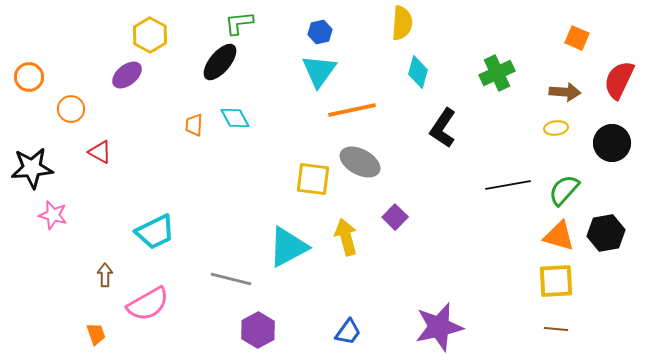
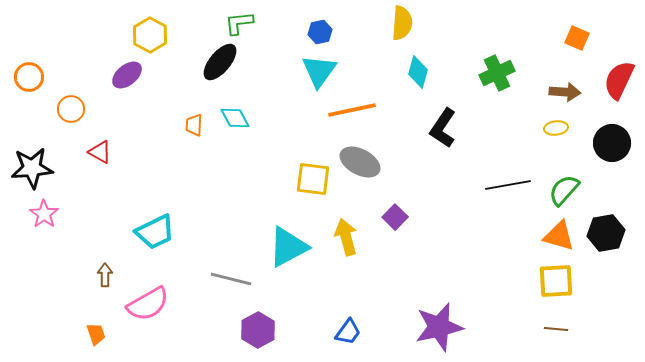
pink star at (53, 215): moved 9 px left, 1 px up; rotated 20 degrees clockwise
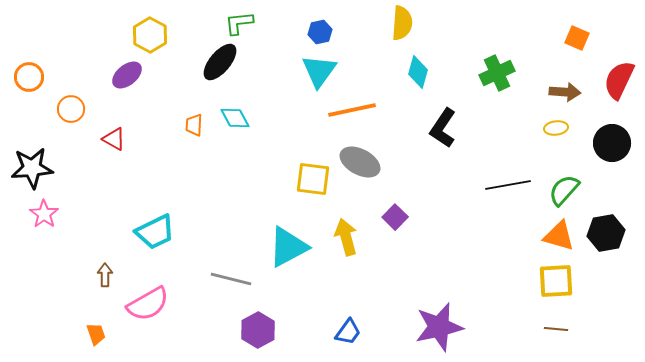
red triangle at (100, 152): moved 14 px right, 13 px up
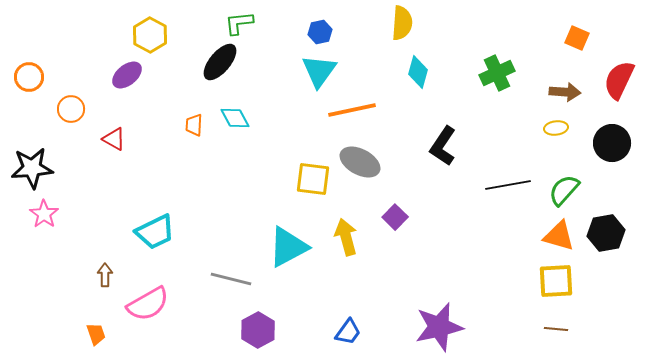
black L-shape at (443, 128): moved 18 px down
